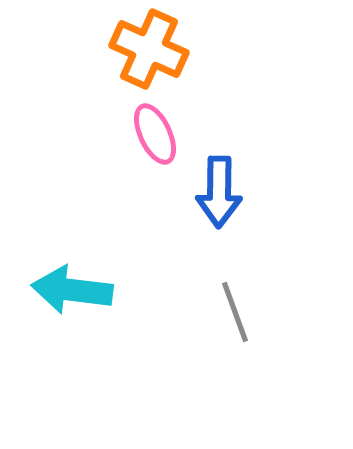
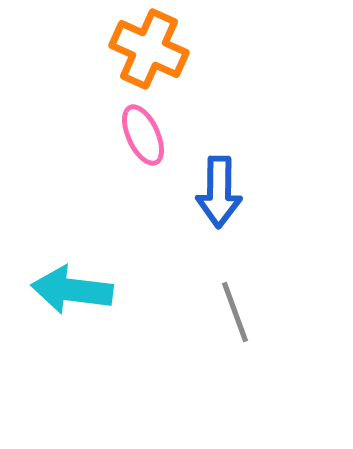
pink ellipse: moved 12 px left, 1 px down
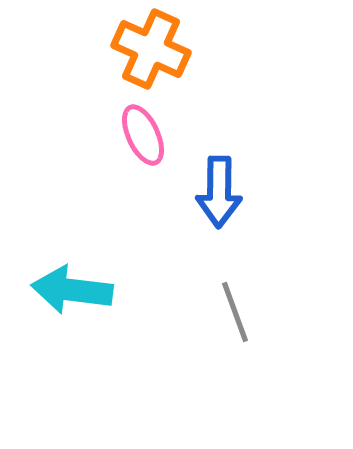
orange cross: moved 2 px right
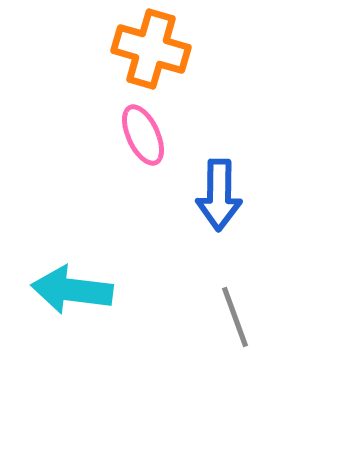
orange cross: rotated 8 degrees counterclockwise
blue arrow: moved 3 px down
gray line: moved 5 px down
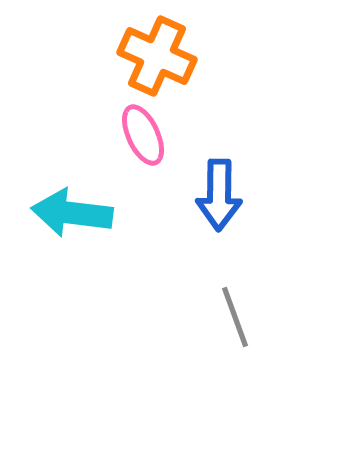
orange cross: moved 6 px right, 7 px down; rotated 8 degrees clockwise
cyan arrow: moved 77 px up
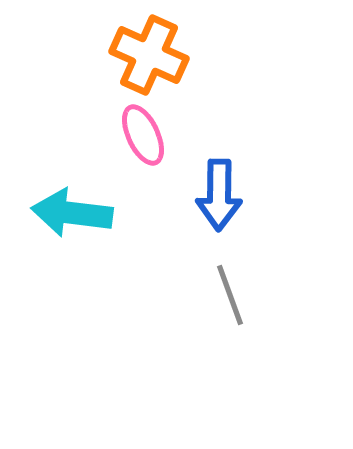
orange cross: moved 8 px left, 1 px up
gray line: moved 5 px left, 22 px up
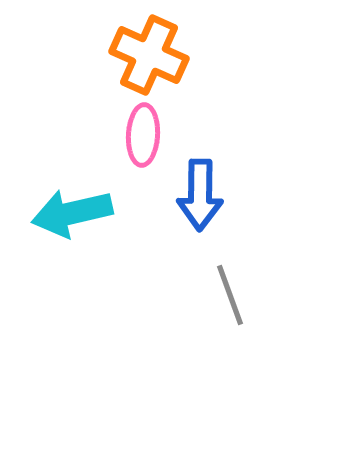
pink ellipse: rotated 28 degrees clockwise
blue arrow: moved 19 px left
cyan arrow: rotated 20 degrees counterclockwise
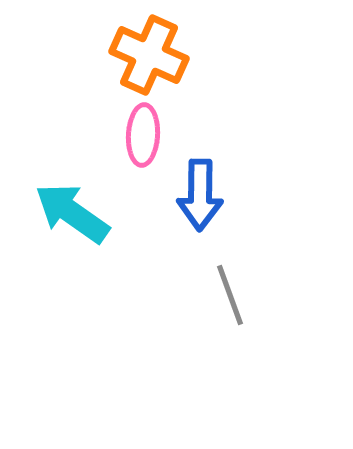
cyan arrow: rotated 48 degrees clockwise
